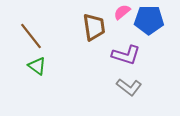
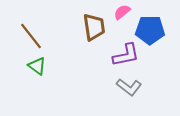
blue pentagon: moved 1 px right, 10 px down
purple L-shape: rotated 28 degrees counterclockwise
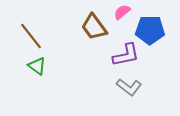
brown trapezoid: rotated 152 degrees clockwise
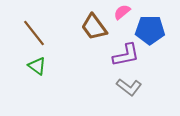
brown line: moved 3 px right, 3 px up
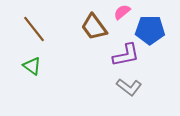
brown line: moved 4 px up
green triangle: moved 5 px left
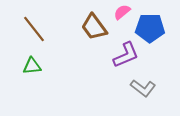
blue pentagon: moved 2 px up
purple L-shape: rotated 12 degrees counterclockwise
green triangle: rotated 42 degrees counterclockwise
gray L-shape: moved 14 px right, 1 px down
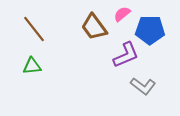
pink semicircle: moved 2 px down
blue pentagon: moved 2 px down
gray L-shape: moved 2 px up
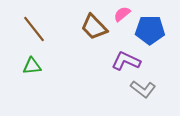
brown trapezoid: rotated 8 degrees counterclockwise
purple L-shape: moved 6 px down; rotated 132 degrees counterclockwise
gray L-shape: moved 3 px down
